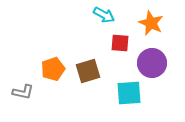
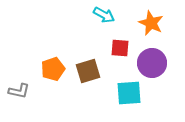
red square: moved 5 px down
gray L-shape: moved 4 px left, 1 px up
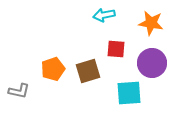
cyan arrow: rotated 140 degrees clockwise
orange star: rotated 15 degrees counterclockwise
red square: moved 4 px left, 1 px down
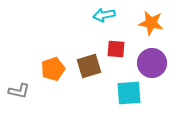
brown square: moved 1 px right, 5 px up
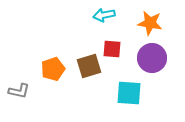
orange star: moved 1 px left
red square: moved 4 px left
purple circle: moved 5 px up
cyan square: rotated 8 degrees clockwise
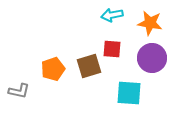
cyan arrow: moved 8 px right
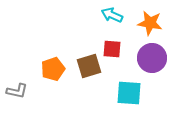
cyan arrow: rotated 35 degrees clockwise
gray L-shape: moved 2 px left
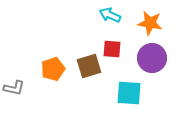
cyan arrow: moved 2 px left
gray L-shape: moved 3 px left, 3 px up
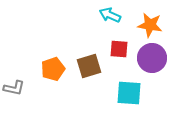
orange star: moved 2 px down
red square: moved 7 px right
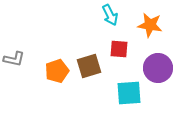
cyan arrow: rotated 140 degrees counterclockwise
purple circle: moved 6 px right, 10 px down
orange pentagon: moved 4 px right, 2 px down
gray L-shape: moved 29 px up
cyan square: rotated 8 degrees counterclockwise
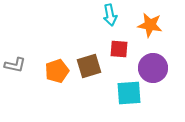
cyan arrow: rotated 15 degrees clockwise
gray L-shape: moved 1 px right, 6 px down
purple circle: moved 5 px left
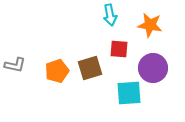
brown square: moved 1 px right, 2 px down
